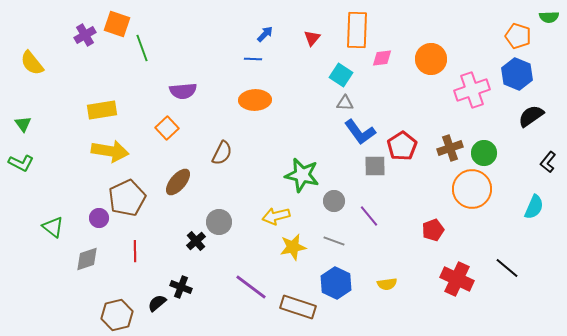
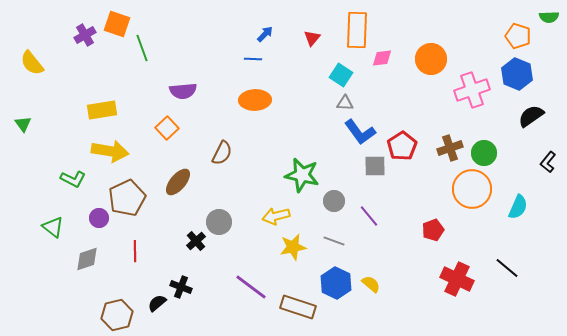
green L-shape at (21, 163): moved 52 px right, 16 px down
cyan semicircle at (534, 207): moved 16 px left
yellow semicircle at (387, 284): moved 16 px left; rotated 132 degrees counterclockwise
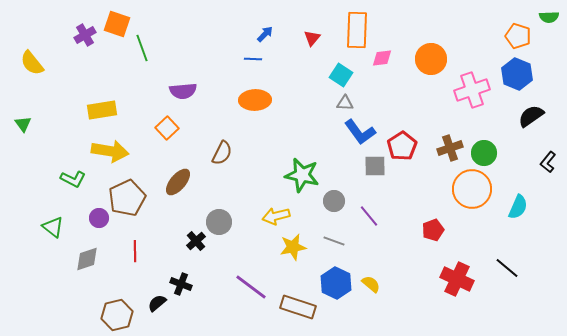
black cross at (181, 287): moved 3 px up
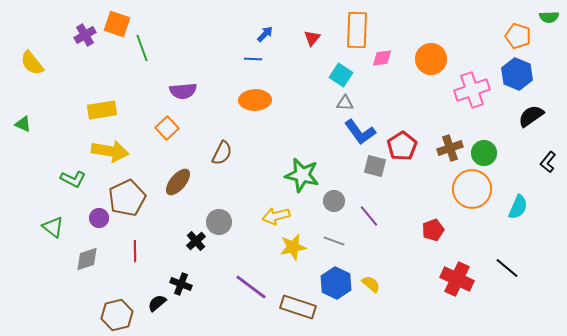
green triangle at (23, 124): rotated 30 degrees counterclockwise
gray square at (375, 166): rotated 15 degrees clockwise
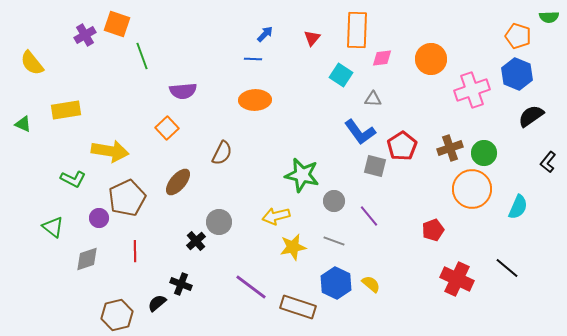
green line at (142, 48): moved 8 px down
gray triangle at (345, 103): moved 28 px right, 4 px up
yellow rectangle at (102, 110): moved 36 px left
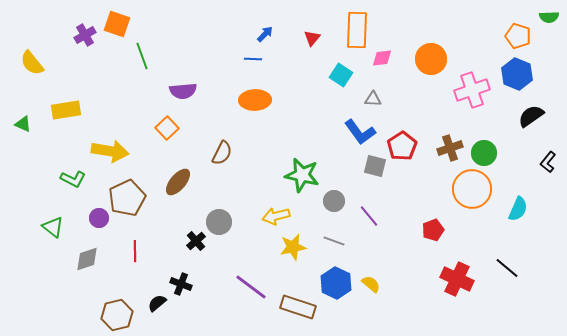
cyan semicircle at (518, 207): moved 2 px down
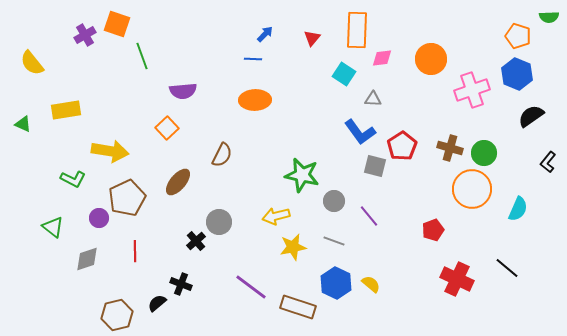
cyan square at (341, 75): moved 3 px right, 1 px up
brown cross at (450, 148): rotated 35 degrees clockwise
brown semicircle at (222, 153): moved 2 px down
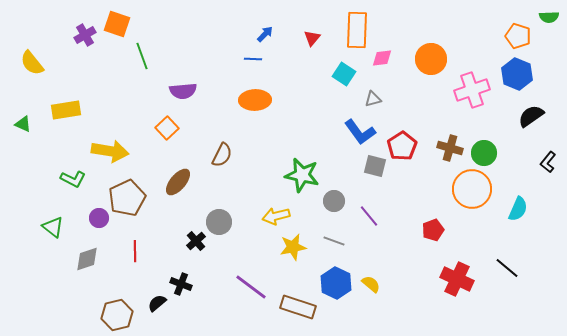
gray triangle at (373, 99): rotated 18 degrees counterclockwise
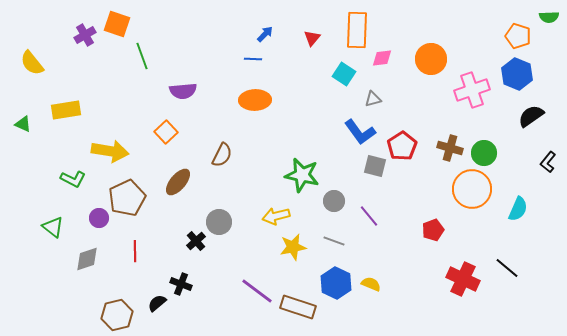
orange square at (167, 128): moved 1 px left, 4 px down
red cross at (457, 279): moved 6 px right
yellow semicircle at (371, 284): rotated 18 degrees counterclockwise
purple line at (251, 287): moved 6 px right, 4 px down
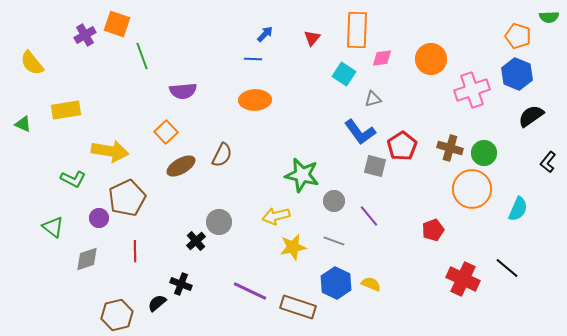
brown ellipse at (178, 182): moved 3 px right, 16 px up; rotated 20 degrees clockwise
purple line at (257, 291): moved 7 px left; rotated 12 degrees counterclockwise
